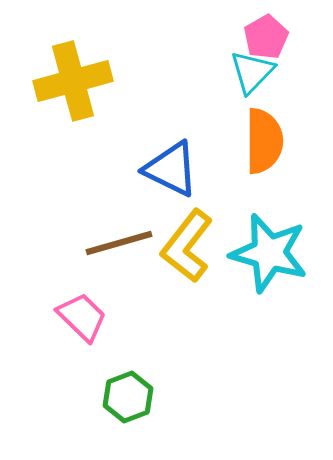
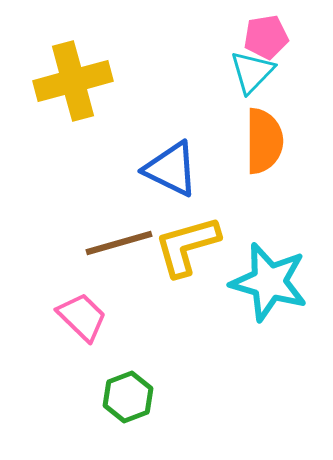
pink pentagon: rotated 21 degrees clockwise
yellow L-shape: rotated 36 degrees clockwise
cyan star: moved 29 px down
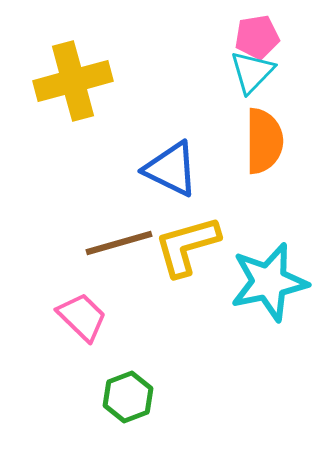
pink pentagon: moved 9 px left
cyan star: rotated 28 degrees counterclockwise
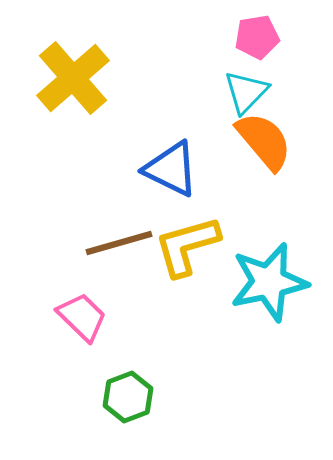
cyan triangle: moved 6 px left, 20 px down
yellow cross: moved 3 px up; rotated 26 degrees counterclockwise
orange semicircle: rotated 40 degrees counterclockwise
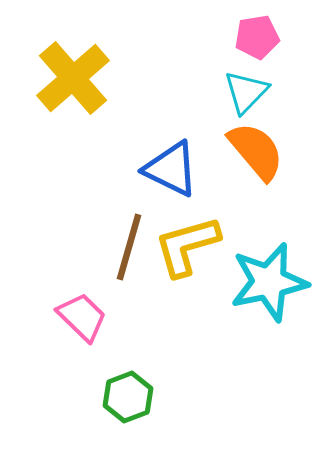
orange semicircle: moved 8 px left, 10 px down
brown line: moved 10 px right, 4 px down; rotated 58 degrees counterclockwise
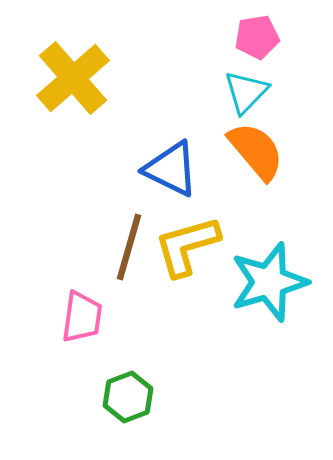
cyan star: rotated 4 degrees counterclockwise
pink trapezoid: rotated 54 degrees clockwise
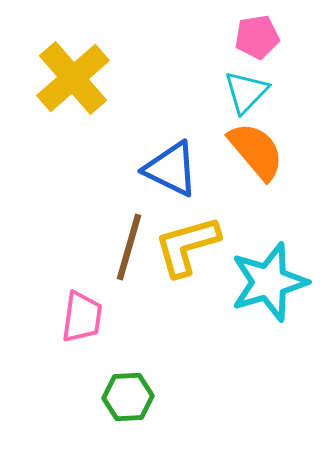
green hexagon: rotated 18 degrees clockwise
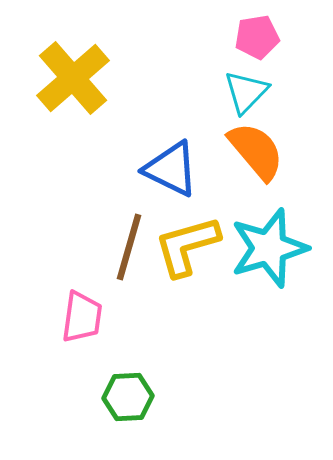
cyan star: moved 34 px up
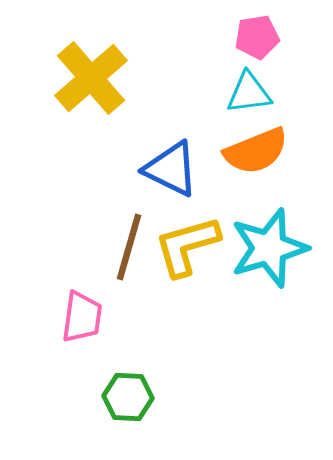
yellow cross: moved 18 px right
cyan triangle: moved 3 px right, 1 px down; rotated 39 degrees clockwise
orange semicircle: rotated 108 degrees clockwise
green hexagon: rotated 6 degrees clockwise
